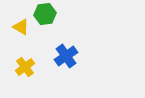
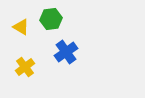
green hexagon: moved 6 px right, 5 px down
blue cross: moved 4 px up
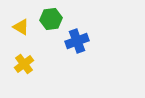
blue cross: moved 11 px right, 11 px up; rotated 15 degrees clockwise
yellow cross: moved 1 px left, 3 px up
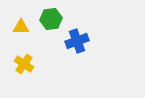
yellow triangle: rotated 30 degrees counterclockwise
yellow cross: rotated 18 degrees counterclockwise
